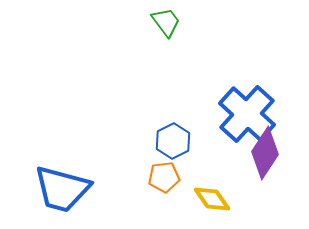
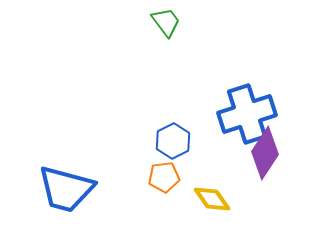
blue cross: rotated 30 degrees clockwise
blue trapezoid: moved 4 px right
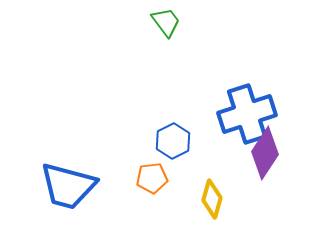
orange pentagon: moved 12 px left, 1 px down
blue trapezoid: moved 2 px right, 3 px up
yellow diamond: rotated 51 degrees clockwise
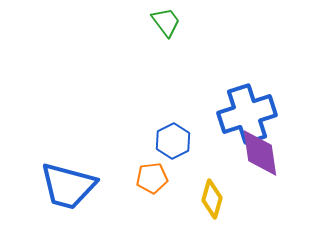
purple diamond: moved 5 px left; rotated 42 degrees counterclockwise
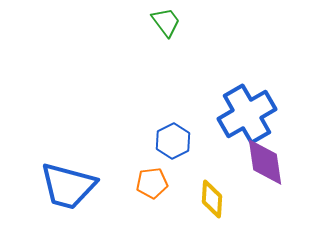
blue cross: rotated 12 degrees counterclockwise
purple diamond: moved 5 px right, 9 px down
orange pentagon: moved 5 px down
yellow diamond: rotated 12 degrees counterclockwise
